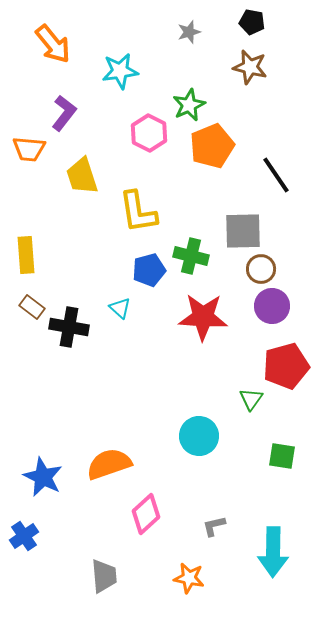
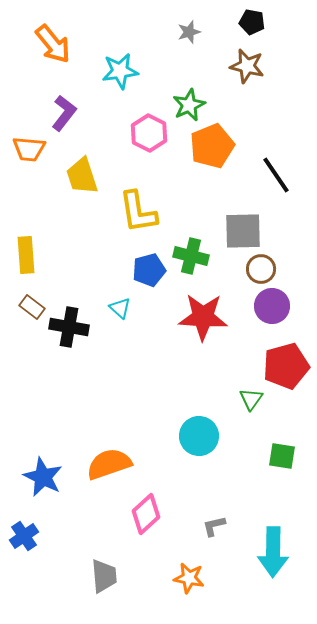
brown star: moved 3 px left, 1 px up
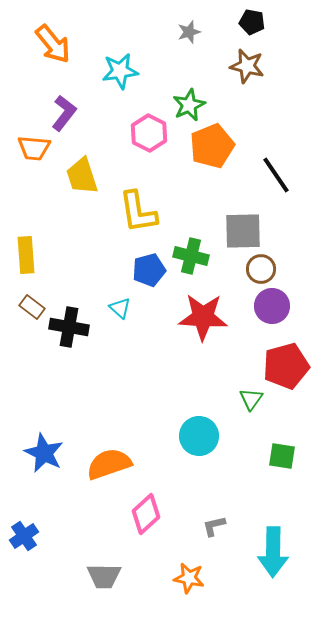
orange trapezoid: moved 5 px right, 1 px up
blue star: moved 1 px right, 24 px up
gray trapezoid: rotated 96 degrees clockwise
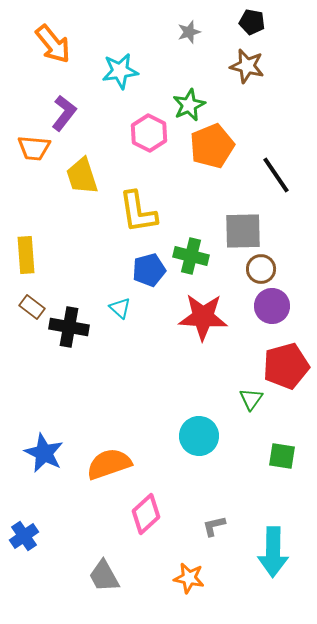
gray trapezoid: rotated 60 degrees clockwise
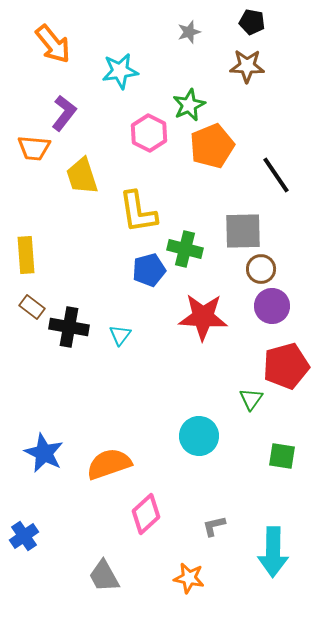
brown star: rotated 12 degrees counterclockwise
green cross: moved 6 px left, 7 px up
cyan triangle: moved 27 px down; rotated 25 degrees clockwise
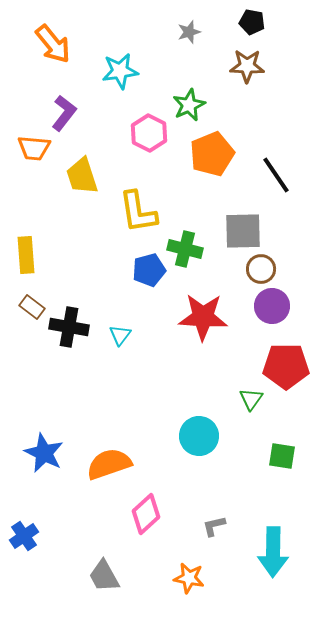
orange pentagon: moved 8 px down
red pentagon: rotated 15 degrees clockwise
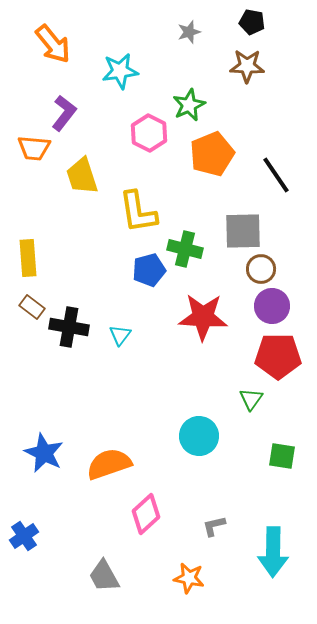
yellow rectangle: moved 2 px right, 3 px down
red pentagon: moved 8 px left, 10 px up
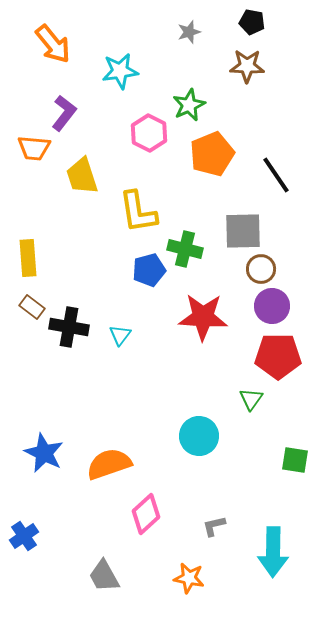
green square: moved 13 px right, 4 px down
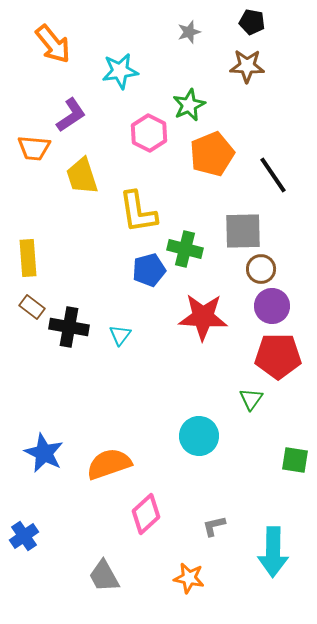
purple L-shape: moved 7 px right, 2 px down; rotated 18 degrees clockwise
black line: moved 3 px left
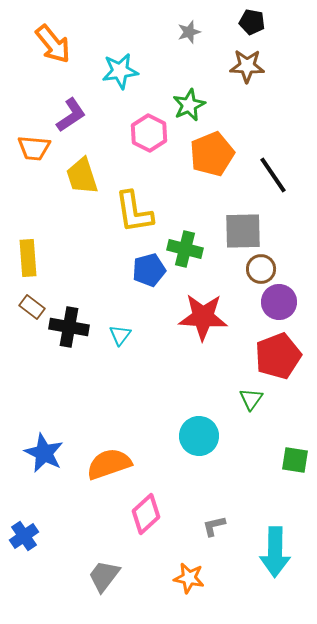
yellow L-shape: moved 4 px left
purple circle: moved 7 px right, 4 px up
red pentagon: rotated 21 degrees counterclockwise
cyan arrow: moved 2 px right
gray trapezoid: rotated 66 degrees clockwise
